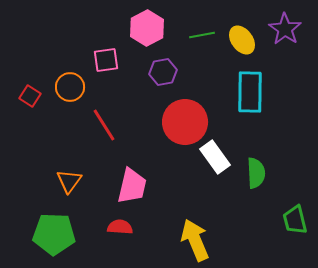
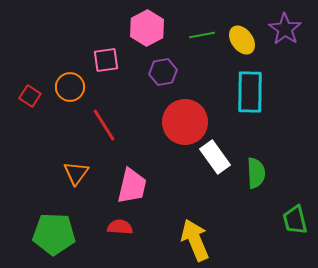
orange triangle: moved 7 px right, 8 px up
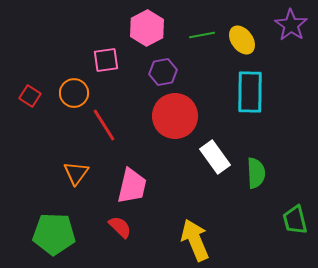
purple star: moved 6 px right, 4 px up
orange circle: moved 4 px right, 6 px down
red circle: moved 10 px left, 6 px up
red semicircle: rotated 40 degrees clockwise
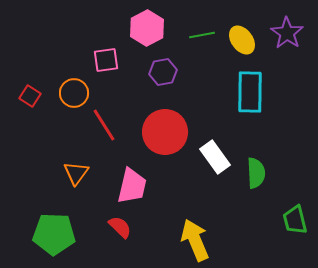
purple star: moved 4 px left, 8 px down
red circle: moved 10 px left, 16 px down
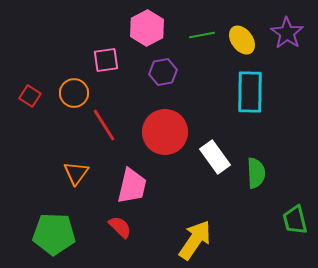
yellow arrow: rotated 57 degrees clockwise
